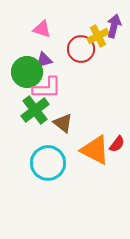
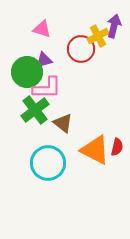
red semicircle: moved 3 px down; rotated 24 degrees counterclockwise
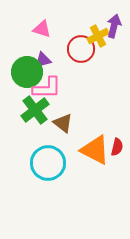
purple triangle: moved 1 px left
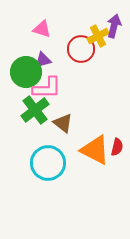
green circle: moved 1 px left
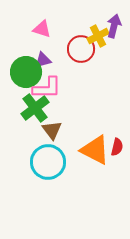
green cross: moved 2 px up
brown triangle: moved 11 px left, 7 px down; rotated 15 degrees clockwise
cyan circle: moved 1 px up
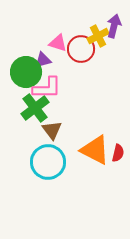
pink triangle: moved 16 px right, 14 px down
red semicircle: moved 1 px right, 6 px down
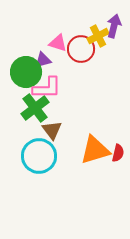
orange triangle: rotated 44 degrees counterclockwise
cyan circle: moved 9 px left, 6 px up
